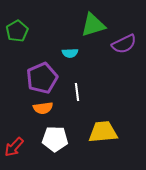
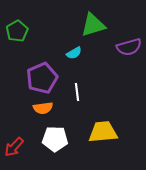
purple semicircle: moved 5 px right, 3 px down; rotated 10 degrees clockwise
cyan semicircle: moved 4 px right; rotated 28 degrees counterclockwise
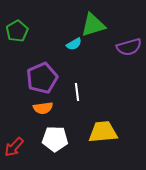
cyan semicircle: moved 9 px up
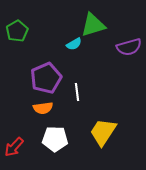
purple pentagon: moved 4 px right
yellow trapezoid: rotated 52 degrees counterclockwise
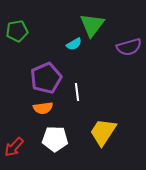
green triangle: moved 1 px left; rotated 36 degrees counterclockwise
green pentagon: rotated 20 degrees clockwise
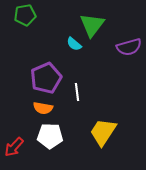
green pentagon: moved 8 px right, 16 px up
cyan semicircle: rotated 70 degrees clockwise
orange semicircle: rotated 18 degrees clockwise
white pentagon: moved 5 px left, 3 px up
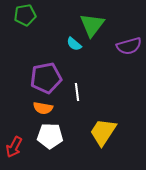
purple semicircle: moved 1 px up
purple pentagon: rotated 12 degrees clockwise
red arrow: rotated 15 degrees counterclockwise
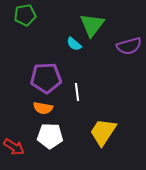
purple pentagon: rotated 8 degrees clockwise
red arrow: rotated 85 degrees counterclockwise
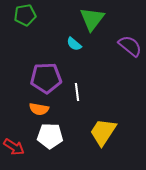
green triangle: moved 6 px up
purple semicircle: moved 1 px right; rotated 125 degrees counterclockwise
orange semicircle: moved 4 px left, 1 px down
